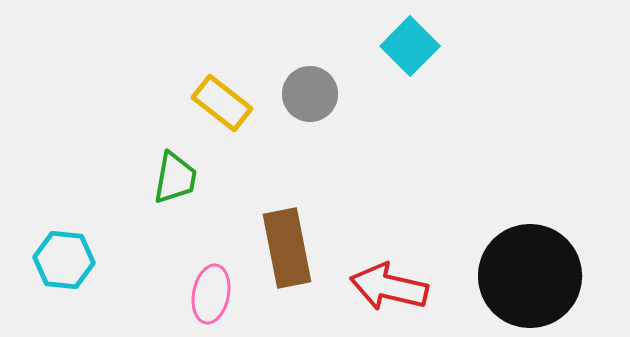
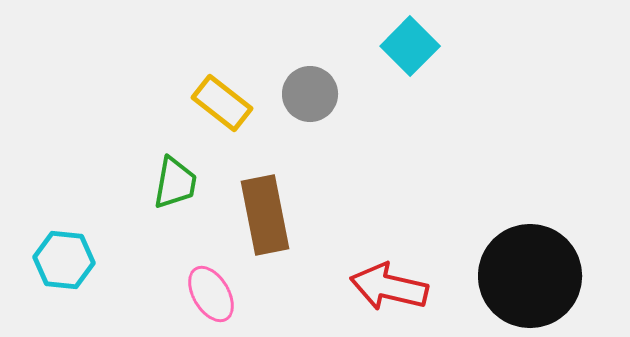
green trapezoid: moved 5 px down
brown rectangle: moved 22 px left, 33 px up
pink ellipse: rotated 42 degrees counterclockwise
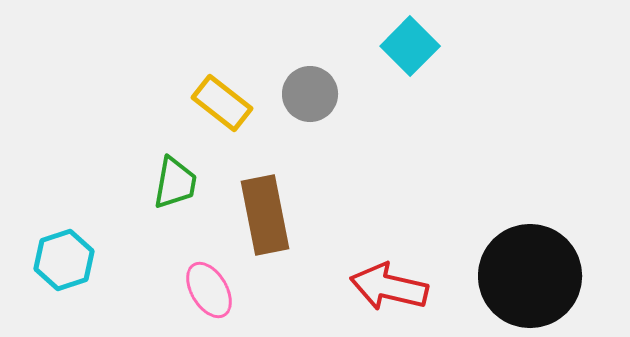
cyan hexagon: rotated 24 degrees counterclockwise
pink ellipse: moved 2 px left, 4 px up
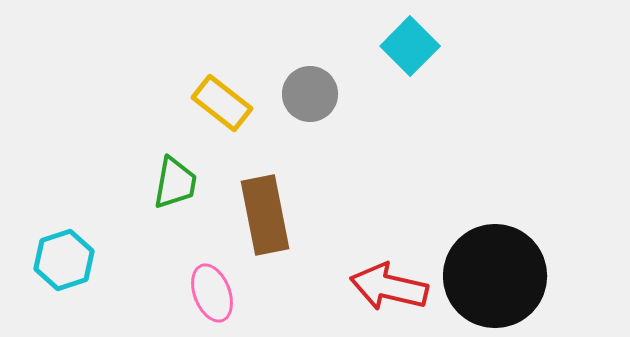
black circle: moved 35 px left
pink ellipse: moved 3 px right, 3 px down; rotated 10 degrees clockwise
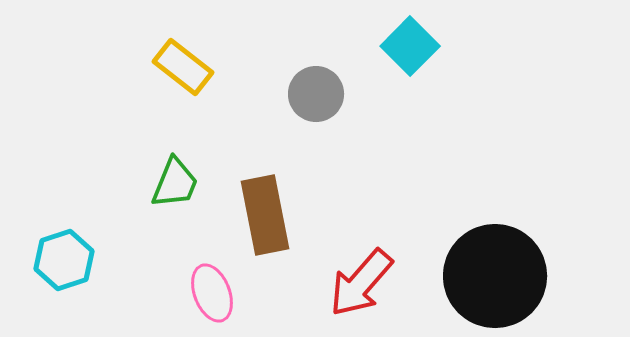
gray circle: moved 6 px right
yellow rectangle: moved 39 px left, 36 px up
green trapezoid: rotated 12 degrees clockwise
red arrow: moved 28 px left, 4 px up; rotated 62 degrees counterclockwise
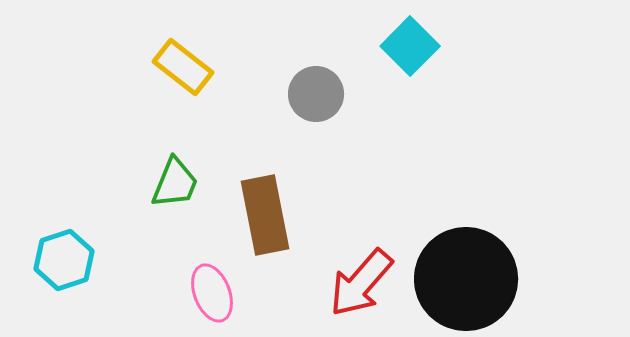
black circle: moved 29 px left, 3 px down
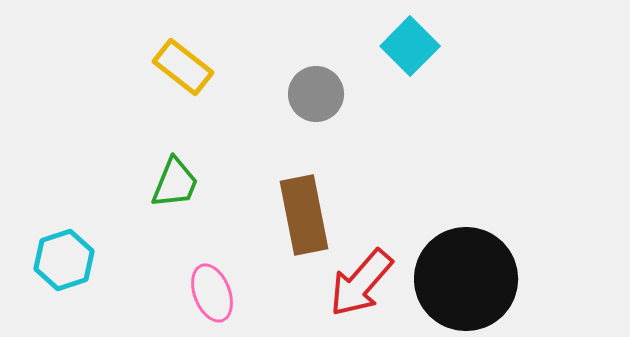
brown rectangle: moved 39 px right
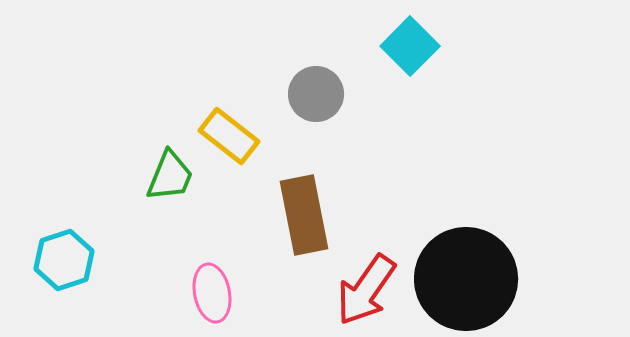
yellow rectangle: moved 46 px right, 69 px down
green trapezoid: moved 5 px left, 7 px up
red arrow: moved 5 px right, 7 px down; rotated 6 degrees counterclockwise
pink ellipse: rotated 10 degrees clockwise
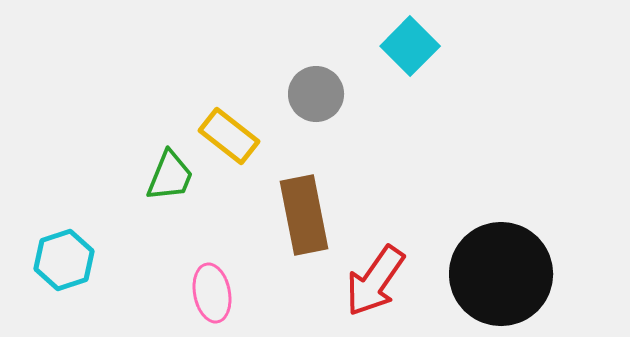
black circle: moved 35 px right, 5 px up
red arrow: moved 9 px right, 9 px up
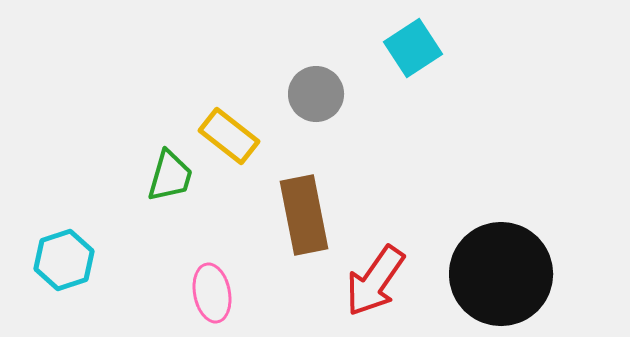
cyan square: moved 3 px right, 2 px down; rotated 12 degrees clockwise
green trapezoid: rotated 6 degrees counterclockwise
